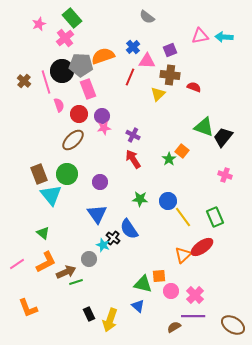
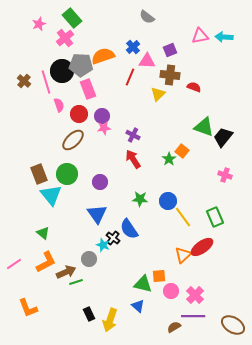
pink line at (17, 264): moved 3 px left
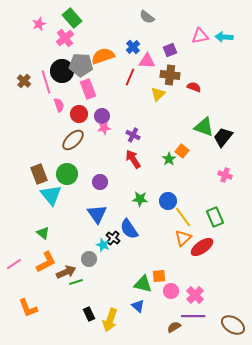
orange triangle at (183, 255): moved 17 px up
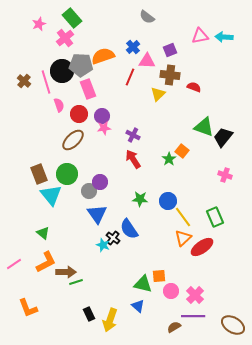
gray circle at (89, 259): moved 68 px up
brown arrow at (66, 272): rotated 24 degrees clockwise
